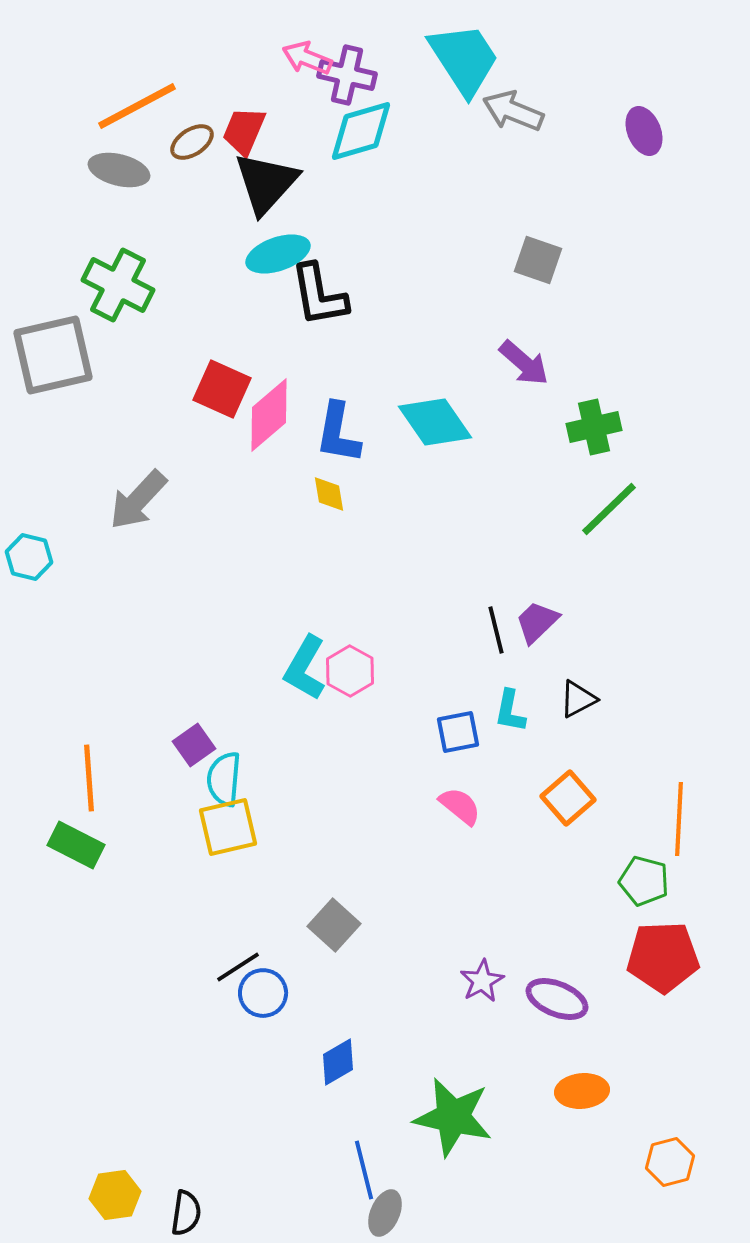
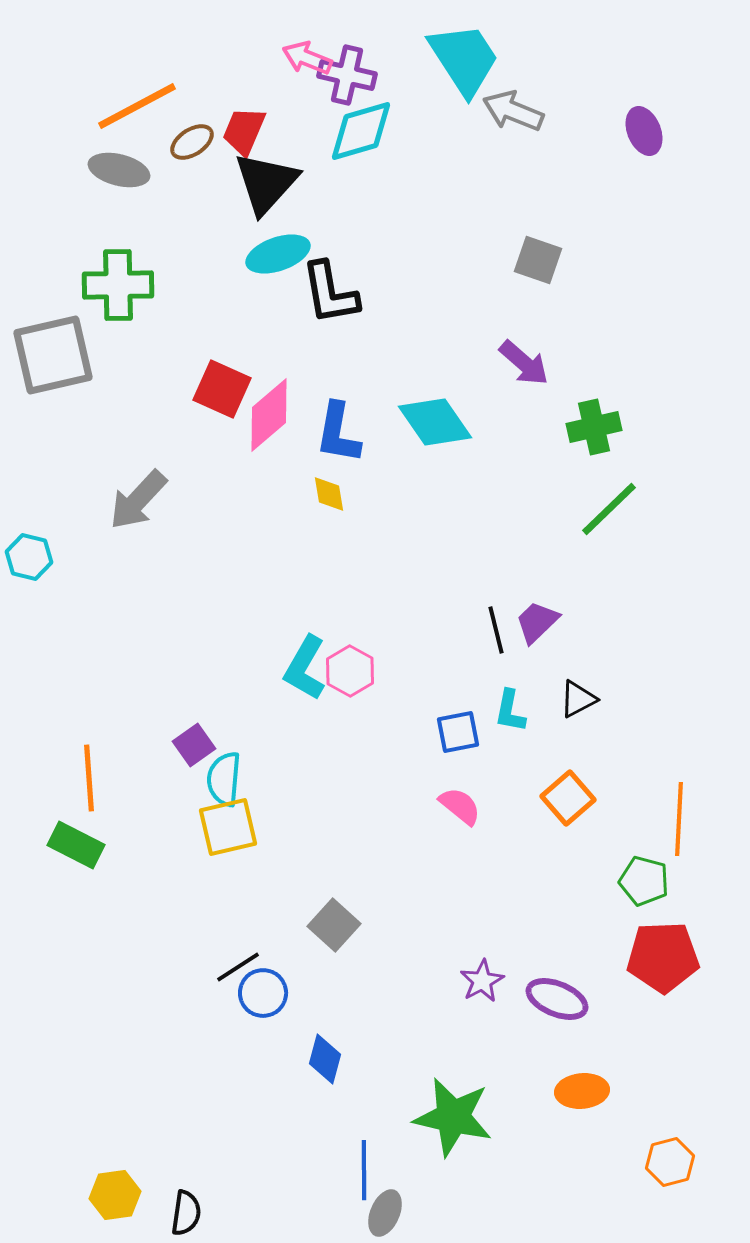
green cross at (118, 285): rotated 28 degrees counterclockwise
black L-shape at (319, 295): moved 11 px right, 2 px up
blue diamond at (338, 1062): moved 13 px left, 3 px up; rotated 45 degrees counterclockwise
blue line at (364, 1170): rotated 14 degrees clockwise
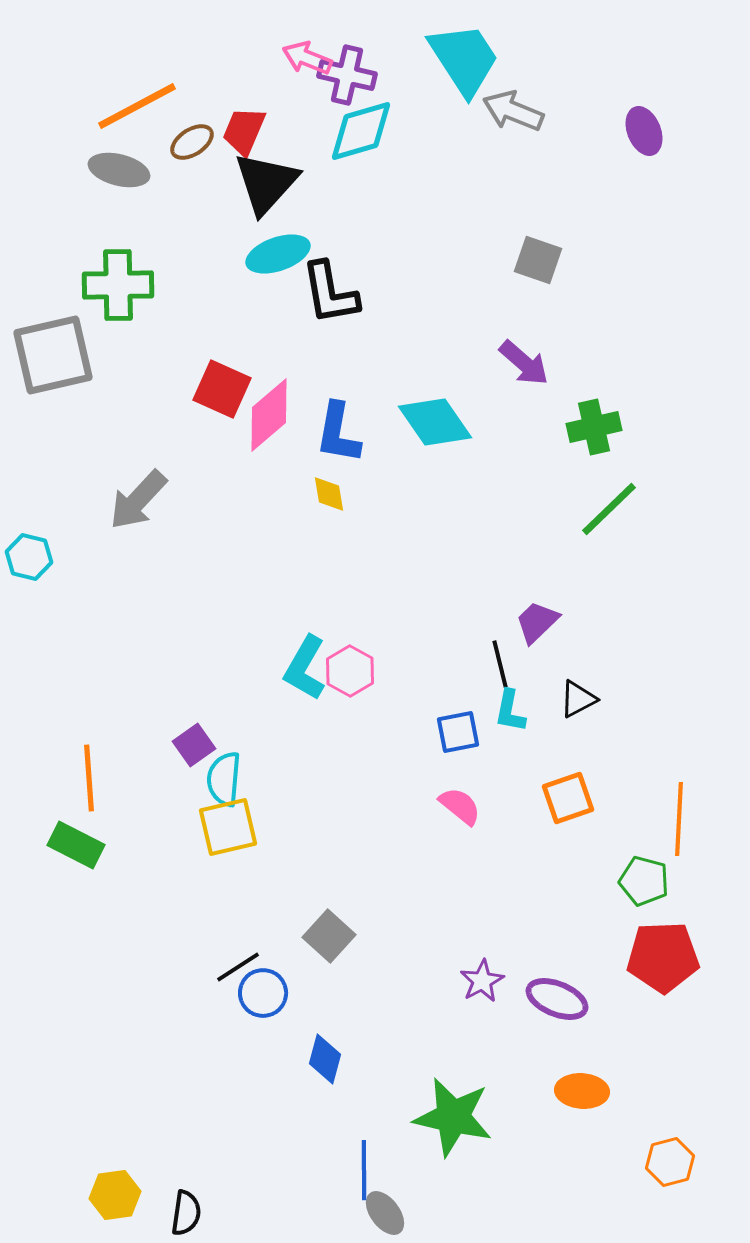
black line at (496, 630): moved 4 px right, 34 px down
orange square at (568, 798): rotated 22 degrees clockwise
gray square at (334, 925): moved 5 px left, 11 px down
orange ellipse at (582, 1091): rotated 9 degrees clockwise
gray ellipse at (385, 1213): rotated 60 degrees counterclockwise
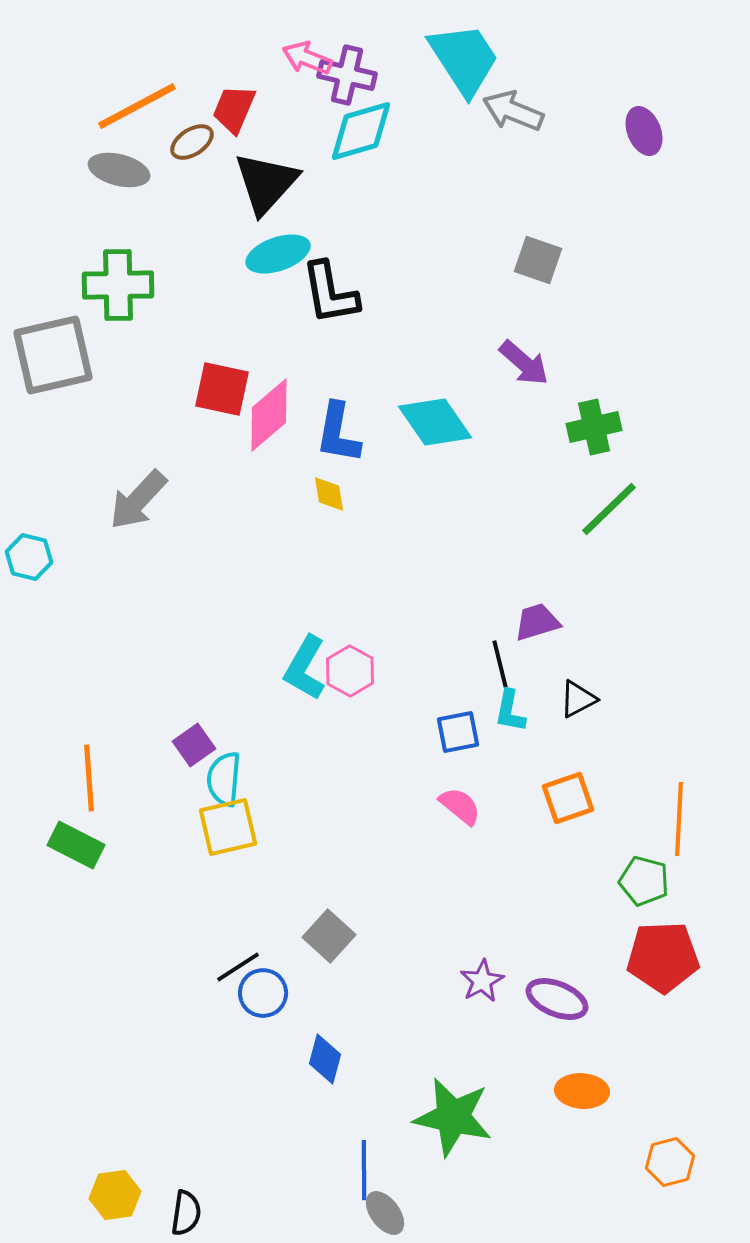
red trapezoid at (244, 131): moved 10 px left, 22 px up
red square at (222, 389): rotated 12 degrees counterclockwise
purple trapezoid at (537, 622): rotated 27 degrees clockwise
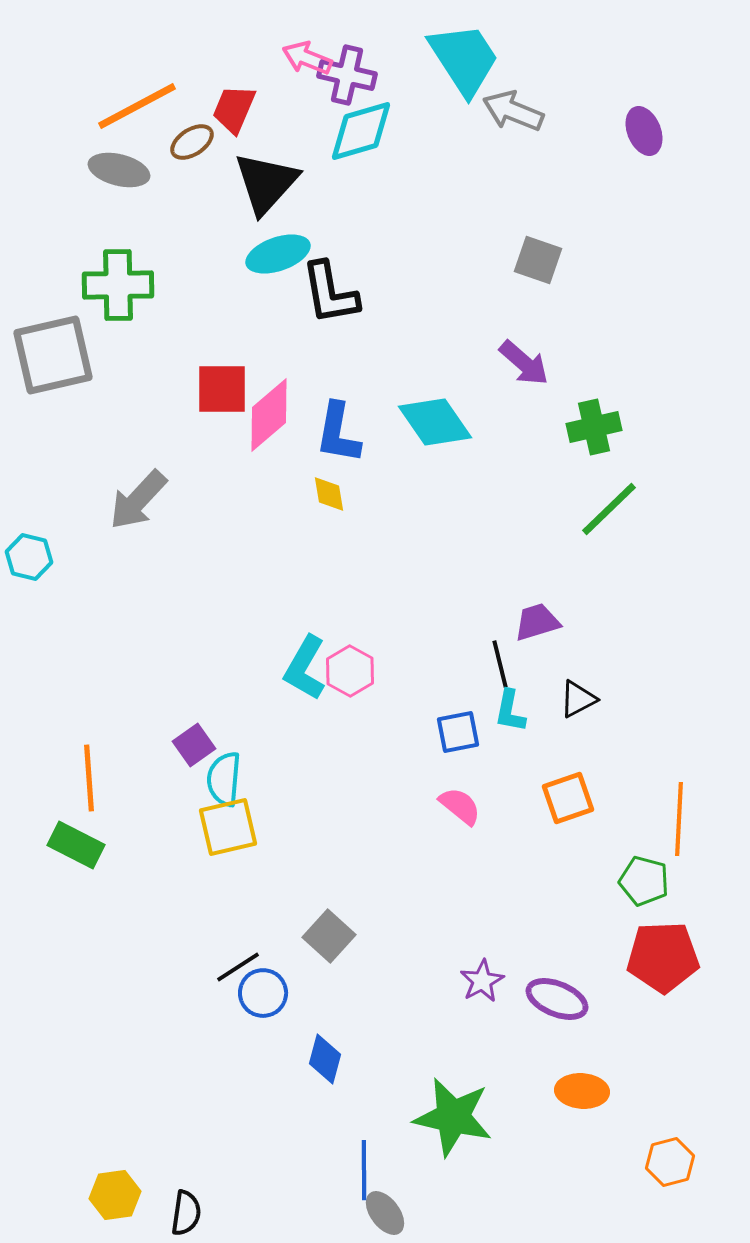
red square at (222, 389): rotated 12 degrees counterclockwise
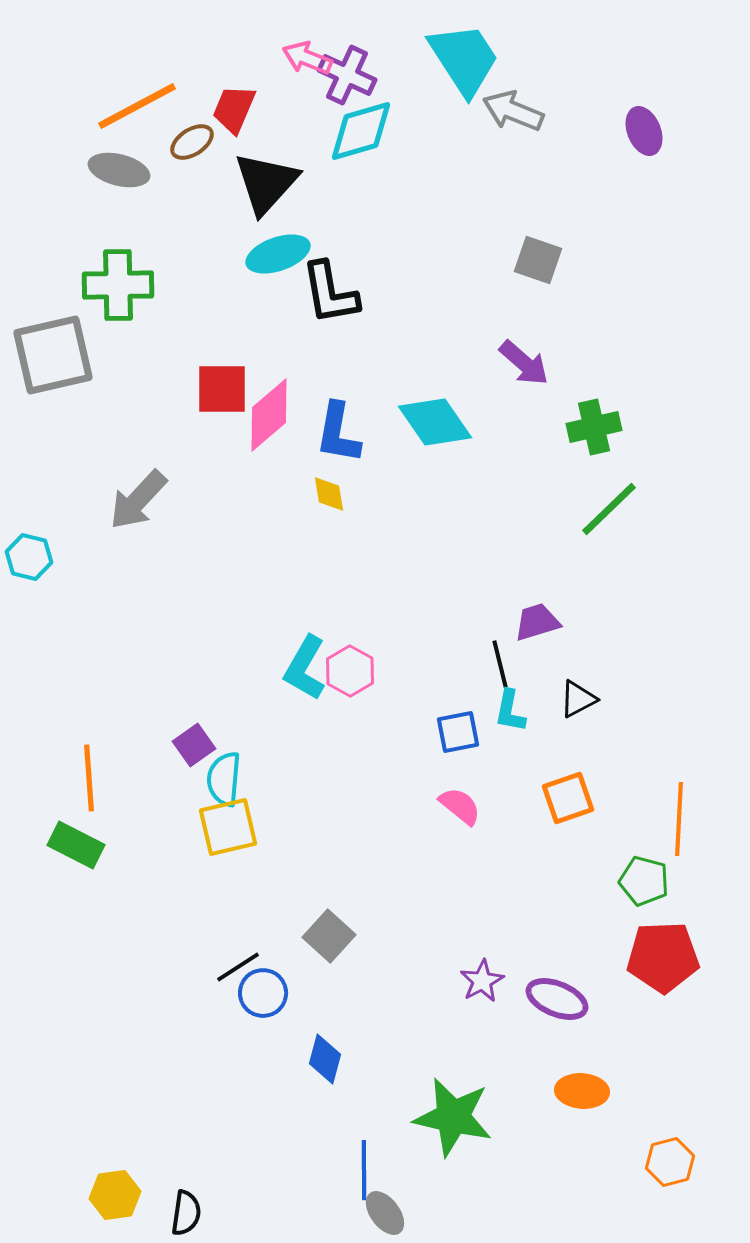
purple cross at (347, 75): rotated 12 degrees clockwise
